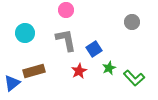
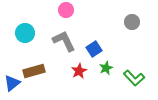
gray L-shape: moved 2 px left, 1 px down; rotated 15 degrees counterclockwise
green star: moved 3 px left
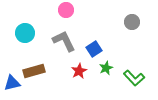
blue triangle: rotated 24 degrees clockwise
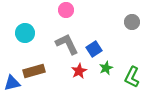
gray L-shape: moved 3 px right, 3 px down
green L-shape: moved 2 px left, 1 px up; rotated 70 degrees clockwise
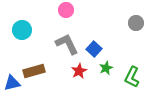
gray circle: moved 4 px right, 1 px down
cyan circle: moved 3 px left, 3 px up
blue square: rotated 14 degrees counterclockwise
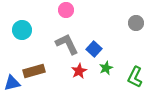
green L-shape: moved 3 px right
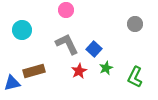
gray circle: moved 1 px left, 1 px down
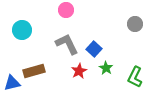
green star: rotated 16 degrees counterclockwise
